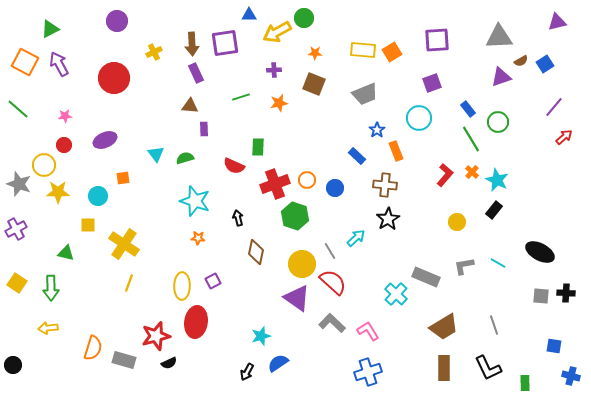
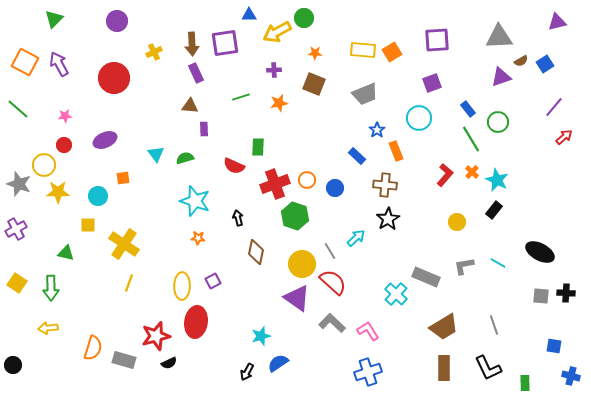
green triangle at (50, 29): moved 4 px right, 10 px up; rotated 18 degrees counterclockwise
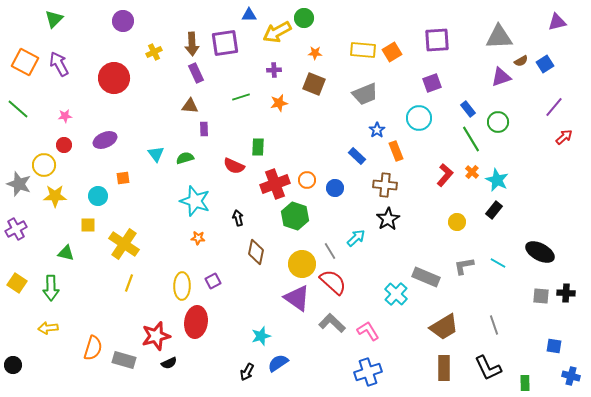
purple circle at (117, 21): moved 6 px right
yellow star at (58, 192): moved 3 px left, 4 px down
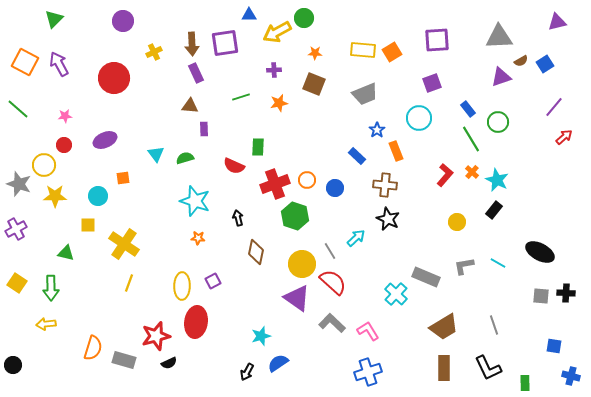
black star at (388, 219): rotated 15 degrees counterclockwise
yellow arrow at (48, 328): moved 2 px left, 4 px up
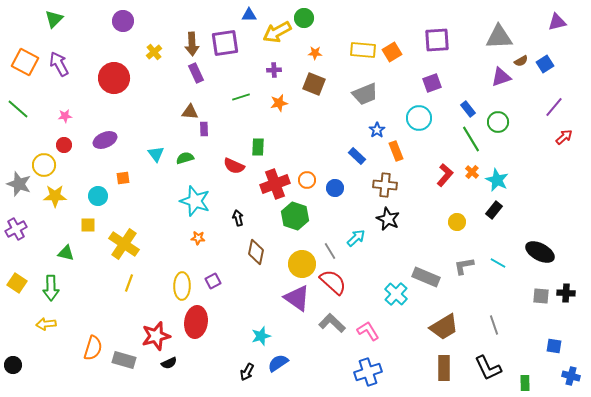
yellow cross at (154, 52): rotated 14 degrees counterclockwise
brown triangle at (190, 106): moved 6 px down
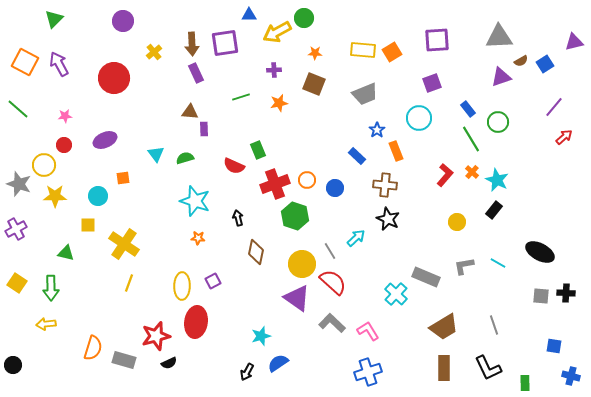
purple triangle at (557, 22): moved 17 px right, 20 px down
green rectangle at (258, 147): moved 3 px down; rotated 24 degrees counterclockwise
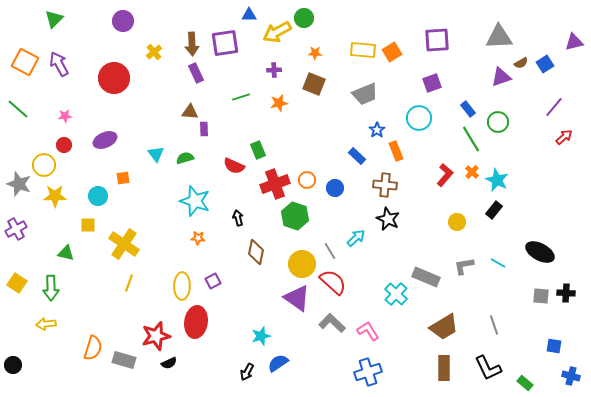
brown semicircle at (521, 61): moved 2 px down
green rectangle at (525, 383): rotated 49 degrees counterclockwise
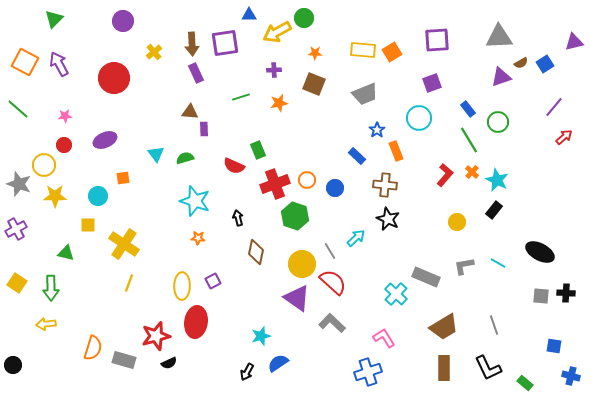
green line at (471, 139): moved 2 px left, 1 px down
pink L-shape at (368, 331): moved 16 px right, 7 px down
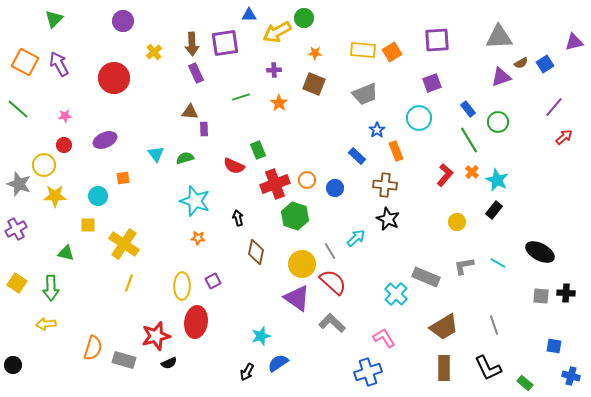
orange star at (279, 103): rotated 24 degrees counterclockwise
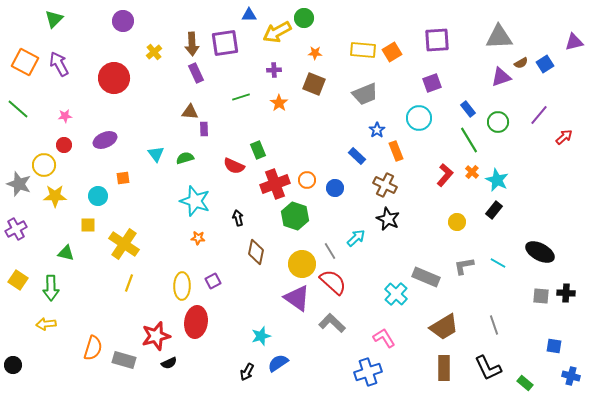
purple line at (554, 107): moved 15 px left, 8 px down
brown cross at (385, 185): rotated 20 degrees clockwise
yellow square at (17, 283): moved 1 px right, 3 px up
